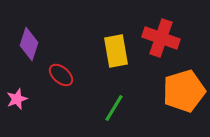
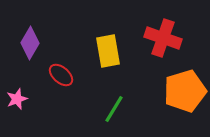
red cross: moved 2 px right
purple diamond: moved 1 px right, 1 px up; rotated 12 degrees clockwise
yellow rectangle: moved 8 px left
orange pentagon: moved 1 px right
green line: moved 1 px down
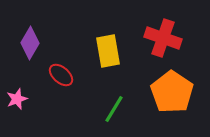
orange pentagon: moved 13 px left, 1 px down; rotated 21 degrees counterclockwise
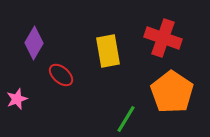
purple diamond: moved 4 px right
green line: moved 12 px right, 10 px down
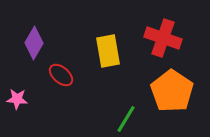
orange pentagon: moved 1 px up
pink star: rotated 25 degrees clockwise
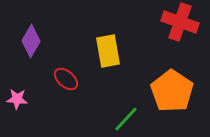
red cross: moved 17 px right, 16 px up
purple diamond: moved 3 px left, 2 px up
red ellipse: moved 5 px right, 4 px down
green line: rotated 12 degrees clockwise
